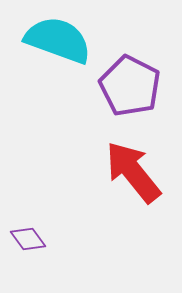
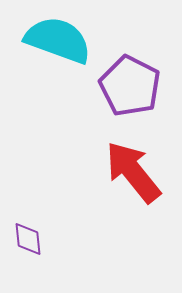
purple diamond: rotated 30 degrees clockwise
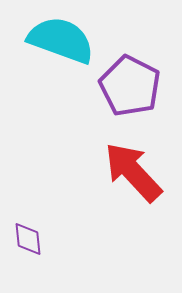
cyan semicircle: moved 3 px right
red arrow: rotated 4 degrees counterclockwise
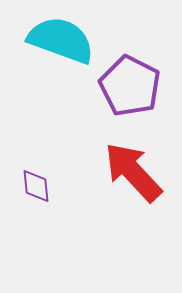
purple diamond: moved 8 px right, 53 px up
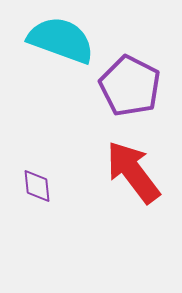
red arrow: rotated 6 degrees clockwise
purple diamond: moved 1 px right
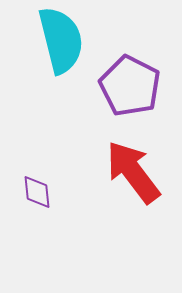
cyan semicircle: rotated 56 degrees clockwise
purple diamond: moved 6 px down
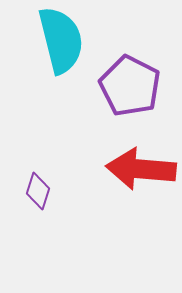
red arrow: moved 8 px right, 3 px up; rotated 48 degrees counterclockwise
purple diamond: moved 1 px right, 1 px up; rotated 24 degrees clockwise
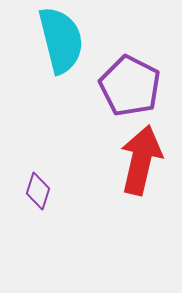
red arrow: moved 9 px up; rotated 98 degrees clockwise
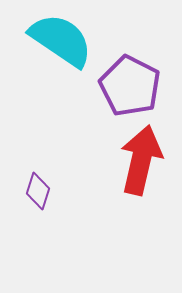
cyan semicircle: rotated 42 degrees counterclockwise
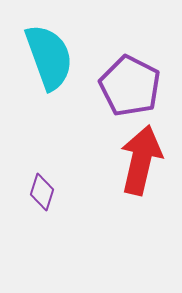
cyan semicircle: moved 12 px left, 17 px down; rotated 36 degrees clockwise
purple diamond: moved 4 px right, 1 px down
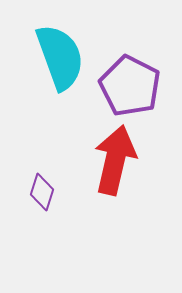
cyan semicircle: moved 11 px right
red arrow: moved 26 px left
